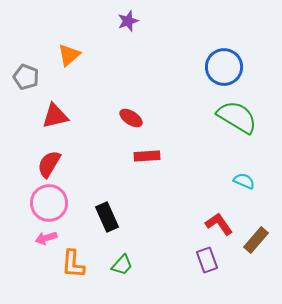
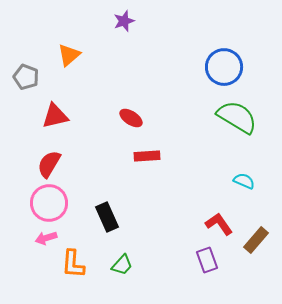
purple star: moved 4 px left
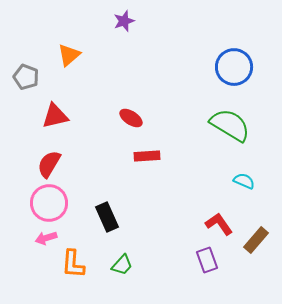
blue circle: moved 10 px right
green semicircle: moved 7 px left, 8 px down
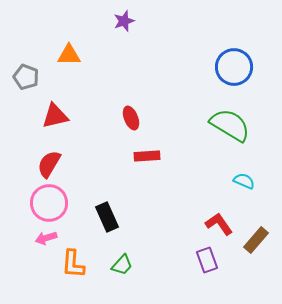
orange triangle: rotated 40 degrees clockwise
red ellipse: rotated 35 degrees clockwise
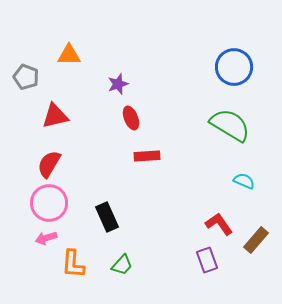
purple star: moved 6 px left, 63 px down
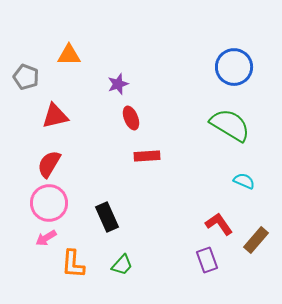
pink arrow: rotated 15 degrees counterclockwise
